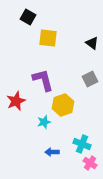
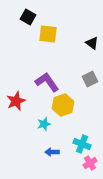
yellow square: moved 4 px up
purple L-shape: moved 4 px right, 2 px down; rotated 20 degrees counterclockwise
cyan star: moved 2 px down
pink cross: rotated 24 degrees clockwise
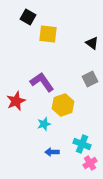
purple L-shape: moved 5 px left
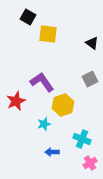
cyan cross: moved 5 px up
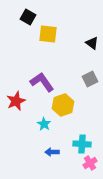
cyan star: rotated 24 degrees counterclockwise
cyan cross: moved 5 px down; rotated 18 degrees counterclockwise
